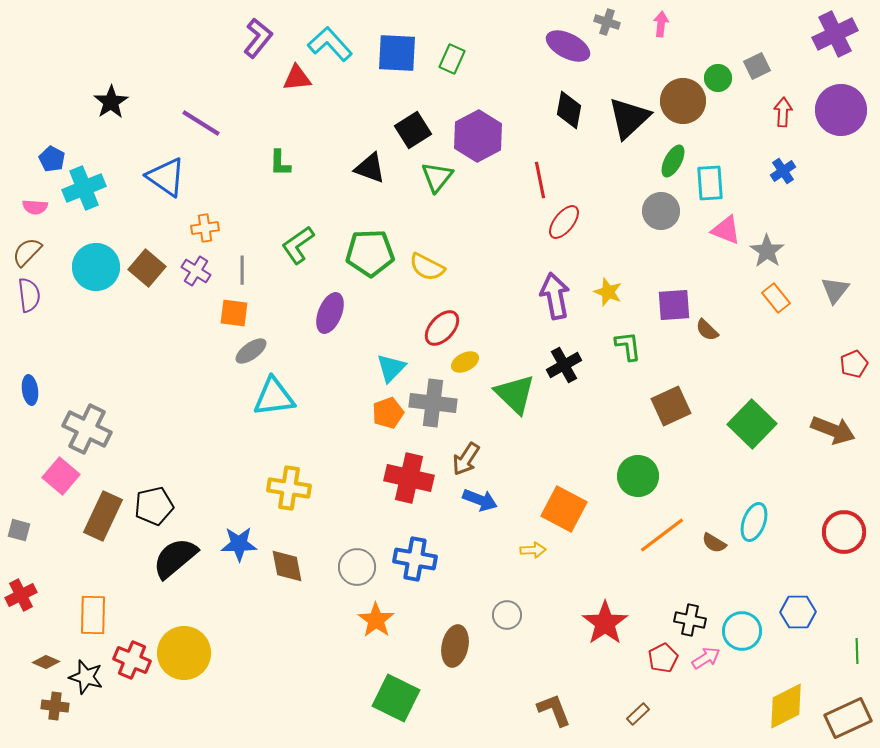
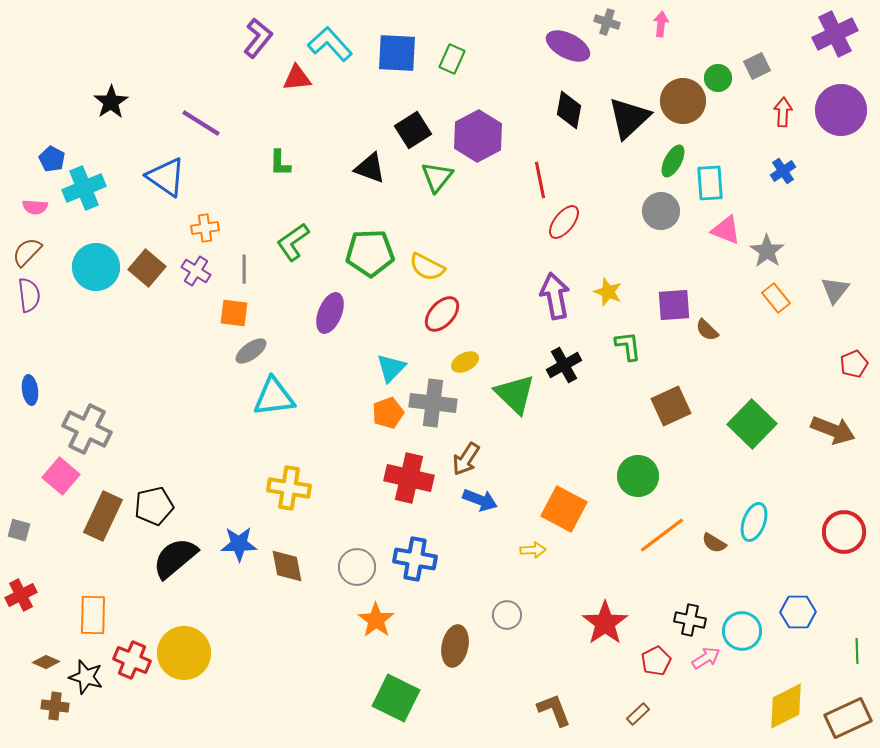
green L-shape at (298, 245): moved 5 px left, 3 px up
gray line at (242, 270): moved 2 px right, 1 px up
red ellipse at (442, 328): moved 14 px up
red pentagon at (663, 658): moved 7 px left, 3 px down
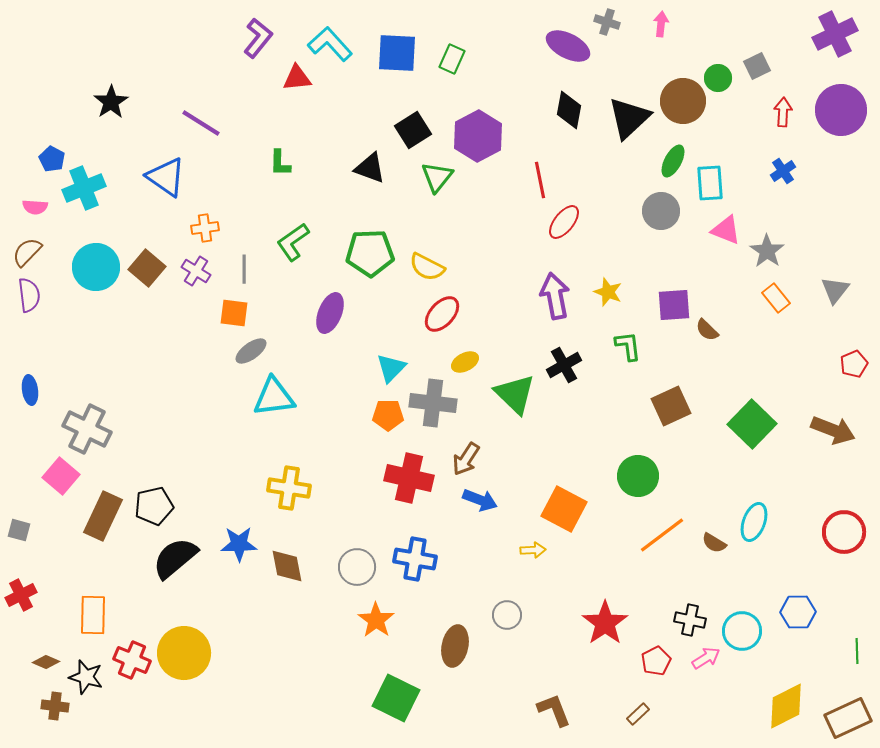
orange pentagon at (388, 413): moved 2 px down; rotated 20 degrees clockwise
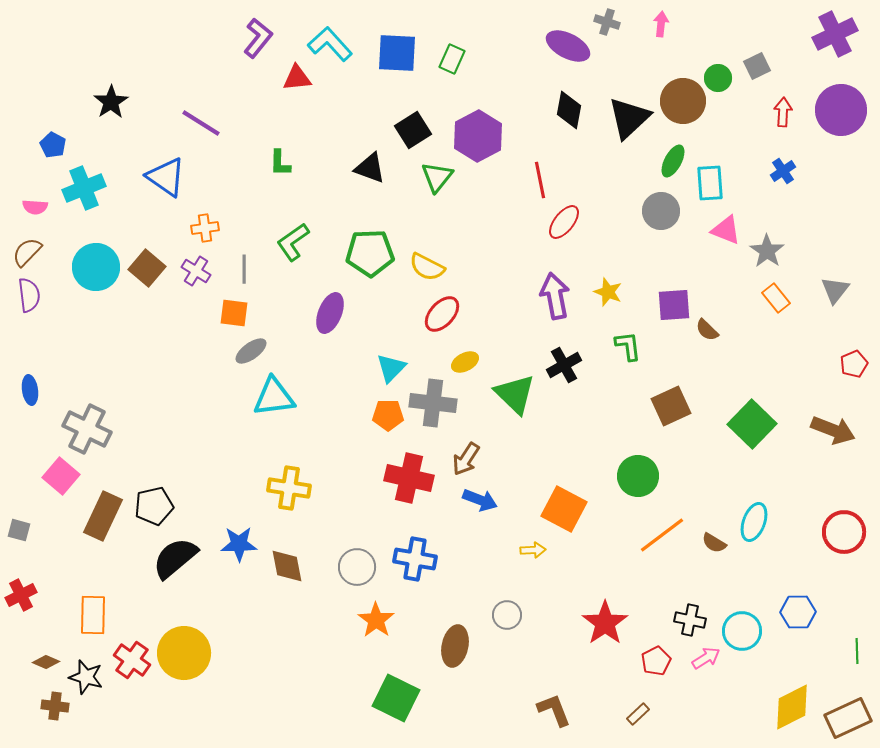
blue pentagon at (52, 159): moved 1 px right, 14 px up
red cross at (132, 660): rotated 12 degrees clockwise
yellow diamond at (786, 706): moved 6 px right, 1 px down
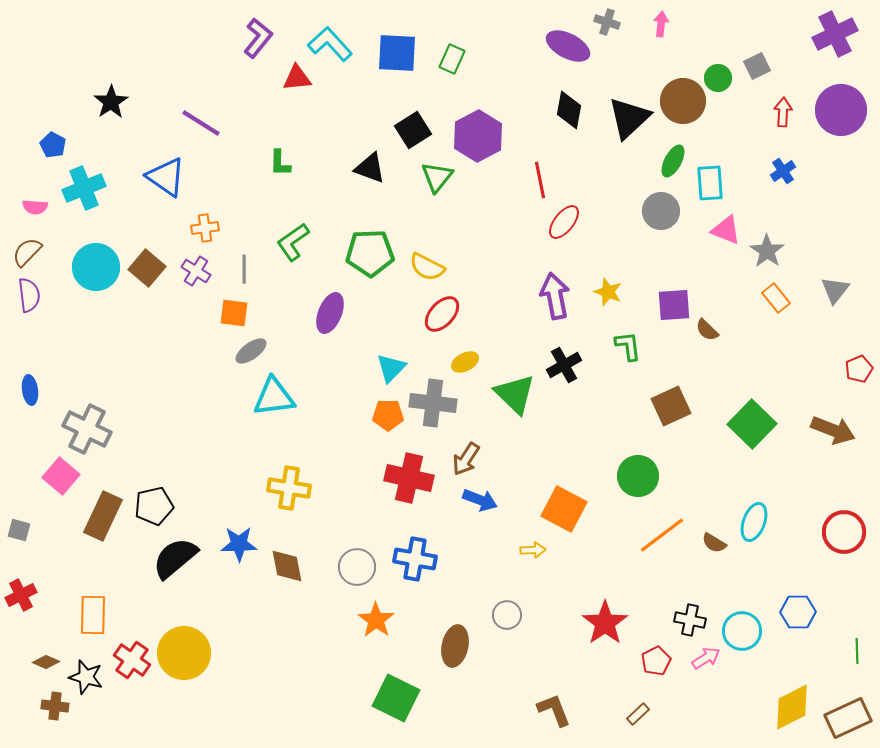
red pentagon at (854, 364): moved 5 px right, 5 px down
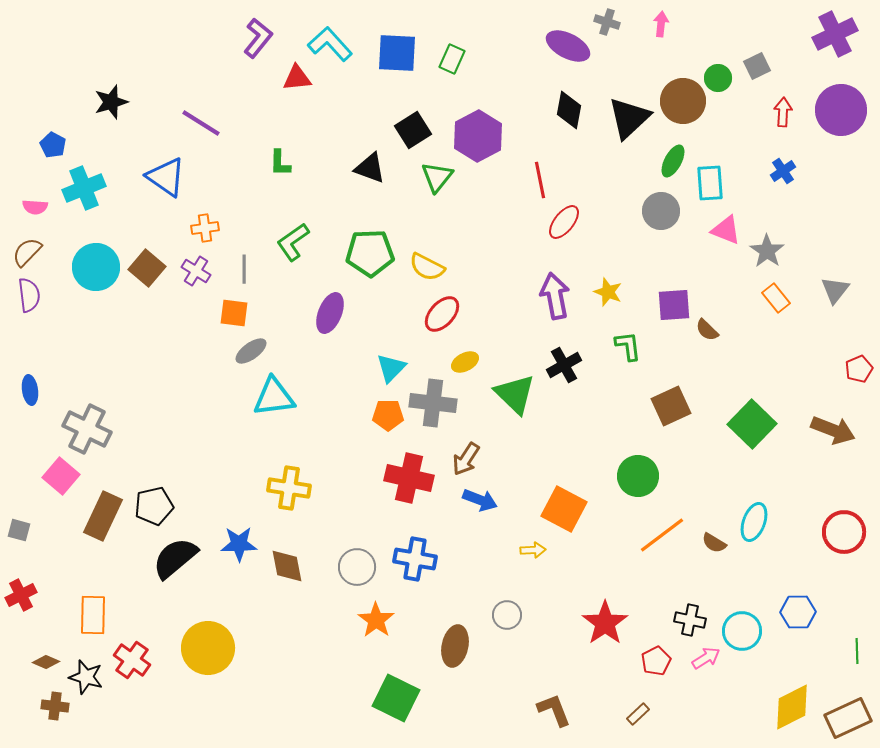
black star at (111, 102): rotated 16 degrees clockwise
yellow circle at (184, 653): moved 24 px right, 5 px up
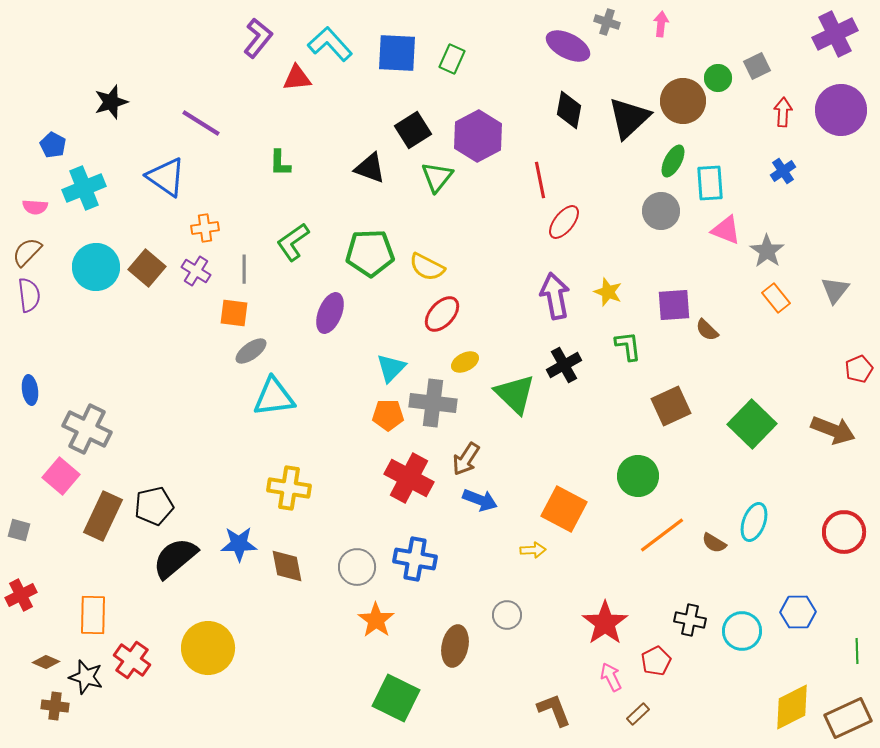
red cross at (409, 478): rotated 15 degrees clockwise
pink arrow at (706, 658): moved 95 px left, 19 px down; rotated 84 degrees counterclockwise
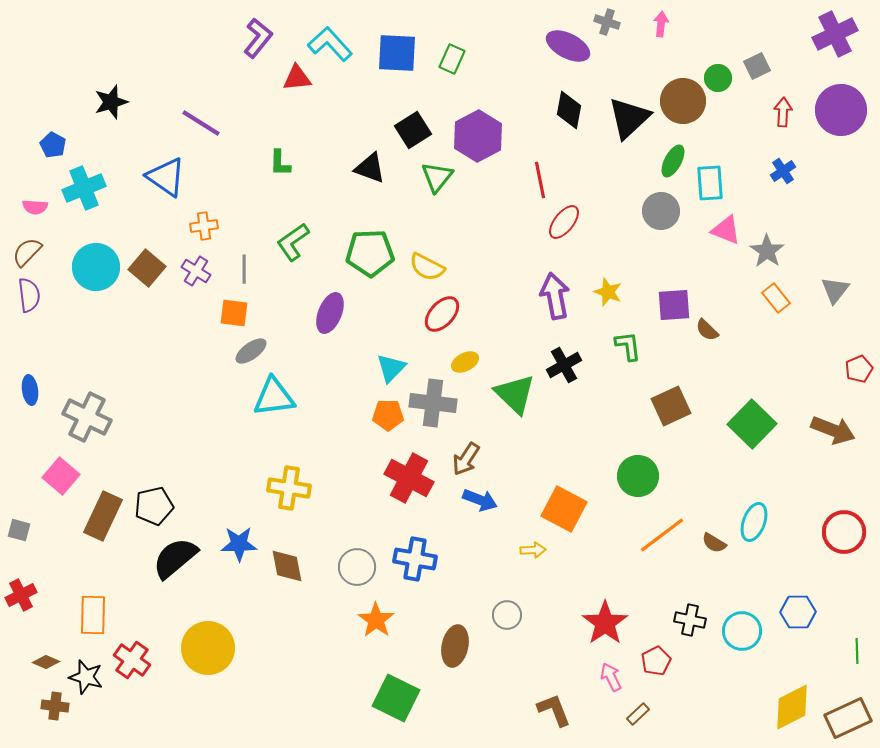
orange cross at (205, 228): moved 1 px left, 2 px up
gray cross at (87, 429): moved 12 px up
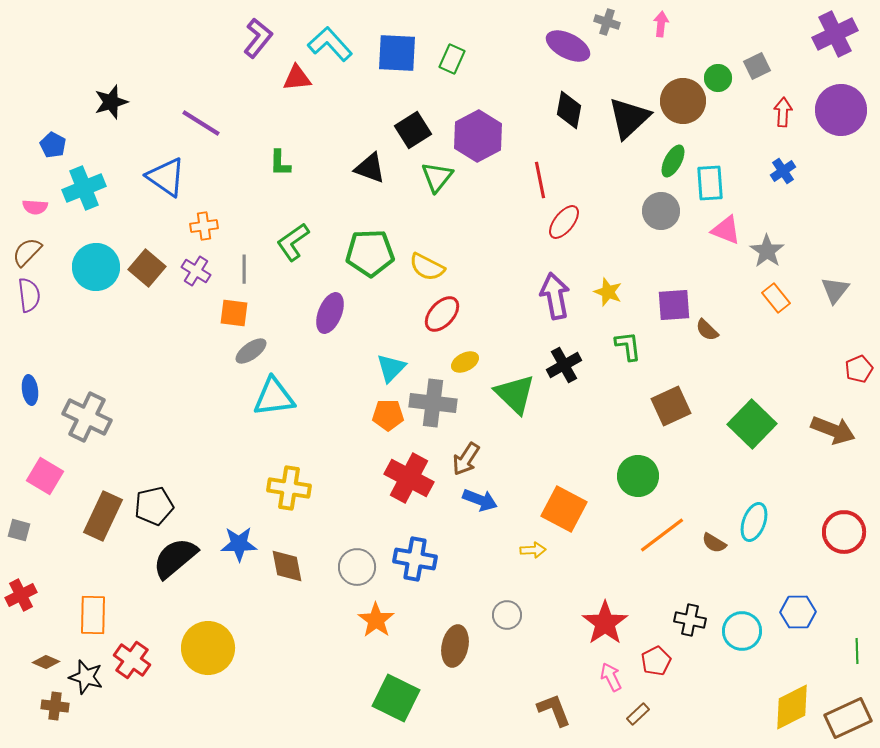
pink square at (61, 476): moved 16 px left; rotated 9 degrees counterclockwise
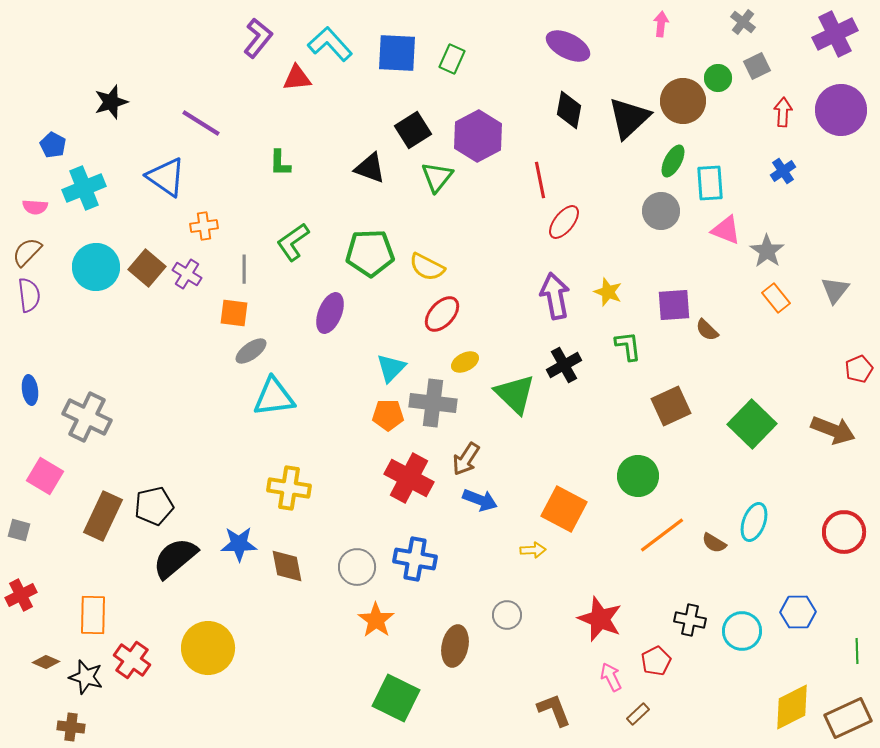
gray cross at (607, 22): moved 136 px right; rotated 20 degrees clockwise
purple cross at (196, 271): moved 9 px left, 3 px down
red star at (605, 623): moved 5 px left, 4 px up; rotated 15 degrees counterclockwise
brown cross at (55, 706): moved 16 px right, 21 px down
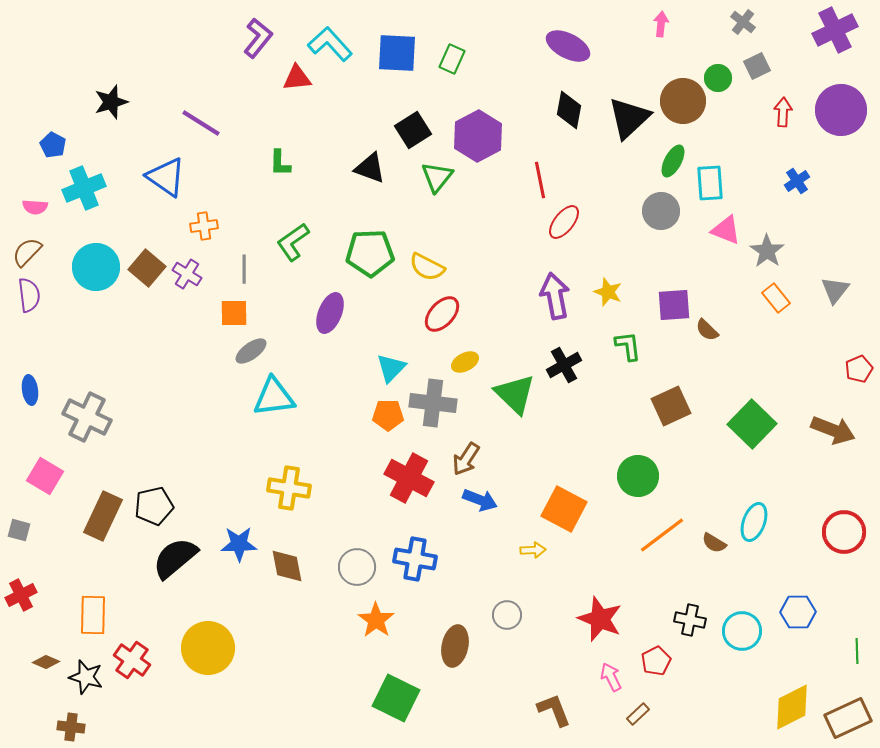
purple cross at (835, 34): moved 4 px up
blue cross at (783, 171): moved 14 px right, 10 px down
orange square at (234, 313): rotated 8 degrees counterclockwise
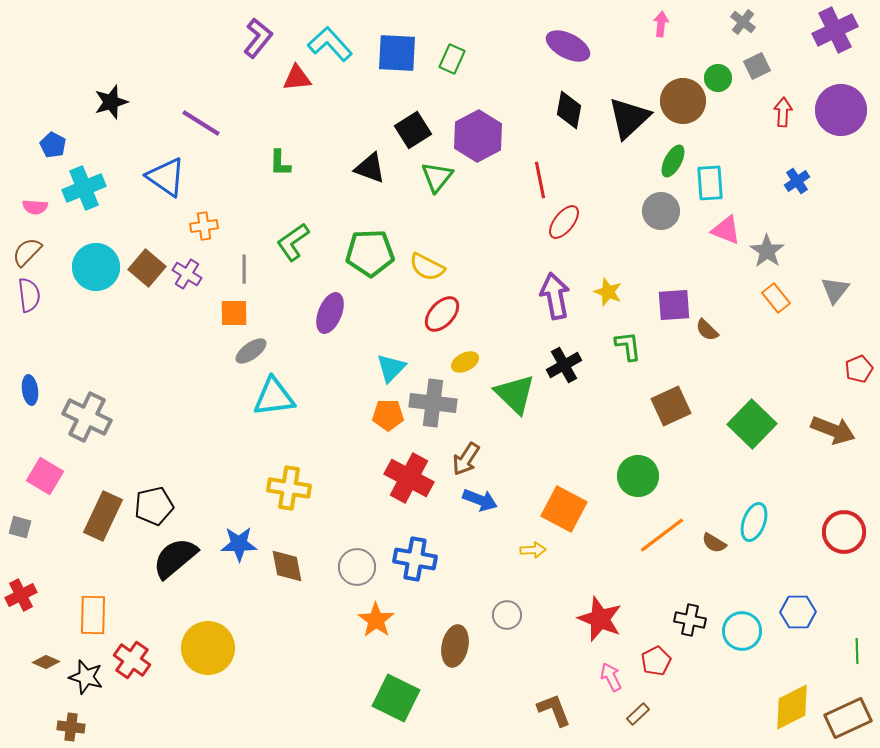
gray square at (19, 530): moved 1 px right, 3 px up
